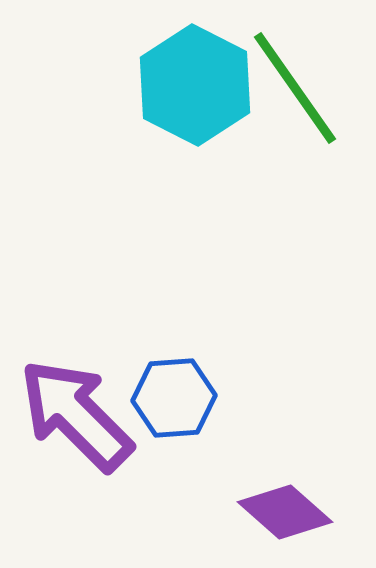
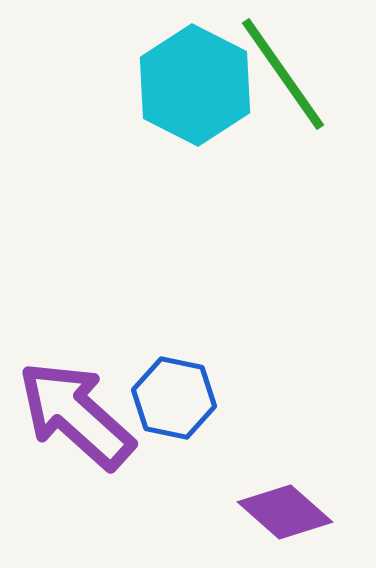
green line: moved 12 px left, 14 px up
blue hexagon: rotated 16 degrees clockwise
purple arrow: rotated 3 degrees counterclockwise
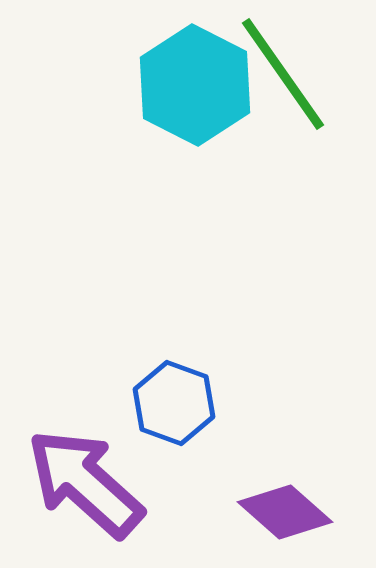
blue hexagon: moved 5 px down; rotated 8 degrees clockwise
purple arrow: moved 9 px right, 68 px down
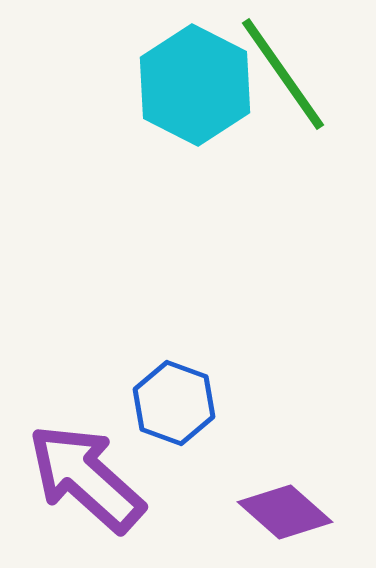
purple arrow: moved 1 px right, 5 px up
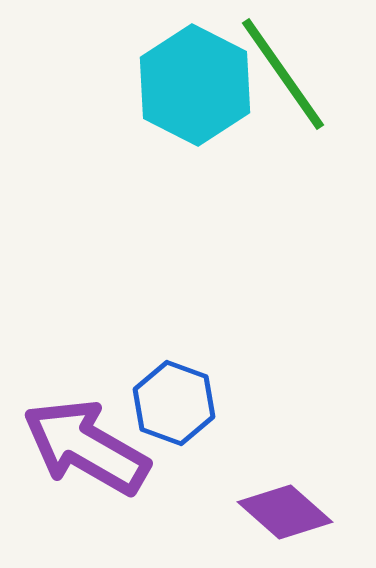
purple arrow: moved 31 px up; rotated 12 degrees counterclockwise
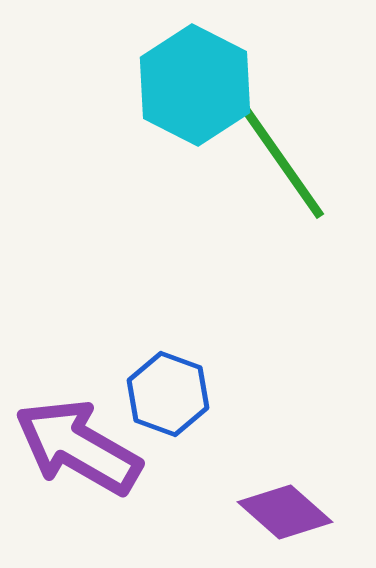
green line: moved 89 px down
blue hexagon: moved 6 px left, 9 px up
purple arrow: moved 8 px left
